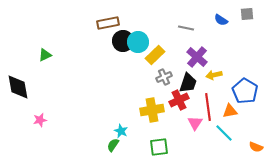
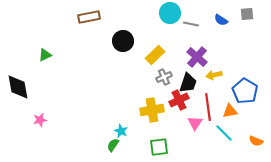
brown rectangle: moved 19 px left, 6 px up
gray line: moved 5 px right, 4 px up
cyan circle: moved 32 px right, 29 px up
orange semicircle: moved 6 px up
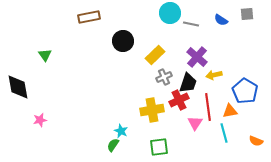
green triangle: rotated 40 degrees counterclockwise
cyan line: rotated 30 degrees clockwise
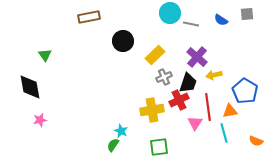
black diamond: moved 12 px right
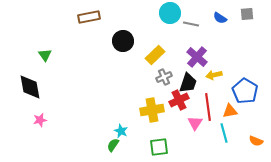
blue semicircle: moved 1 px left, 2 px up
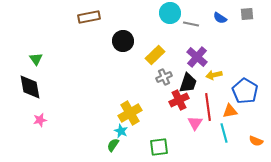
green triangle: moved 9 px left, 4 px down
yellow cross: moved 22 px left, 3 px down; rotated 20 degrees counterclockwise
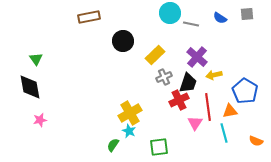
cyan star: moved 8 px right
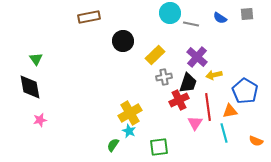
gray cross: rotated 14 degrees clockwise
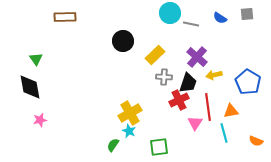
brown rectangle: moved 24 px left; rotated 10 degrees clockwise
gray cross: rotated 14 degrees clockwise
blue pentagon: moved 3 px right, 9 px up
orange triangle: moved 1 px right
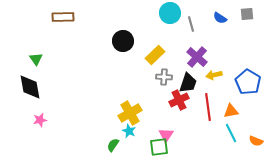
brown rectangle: moved 2 px left
gray line: rotated 63 degrees clockwise
pink triangle: moved 29 px left, 12 px down
cyan line: moved 7 px right; rotated 12 degrees counterclockwise
